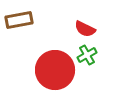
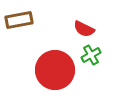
red semicircle: moved 1 px left
green cross: moved 4 px right
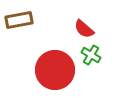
red semicircle: rotated 15 degrees clockwise
green cross: rotated 30 degrees counterclockwise
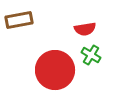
red semicircle: moved 1 px right; rotated 50 degrees counterclockwise
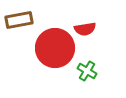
green cross: moved 4 px left, 16 px down
red circle: moved 22 px up
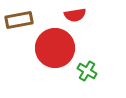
red semicircle: moved 10 px left, 14 px up
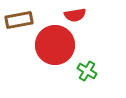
red circle: moved 3 px up
